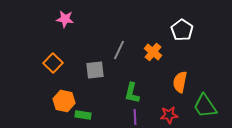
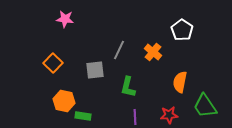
green L-shape: moved 4 px left, 6 px up
green rectangle: moved 1 px down
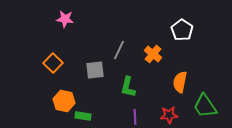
orange cross: moved 2 px down
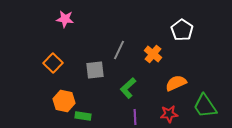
orange semicircle: moved 4 px left, 1 px down; rotated 55 degrees clockwise
green L-shape: moved 1 px down; rotated 35 degrees clockwise
red star: moved 1 px up
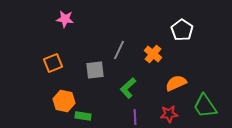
orange square: rotated 24 degrees clockwise
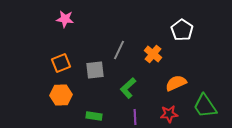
orange square: moved 8 px right
orange hexagon: moved 3 px left, 6 px up; rotated 15 degrees counterclockwise
green rectangle: moved 11 px right
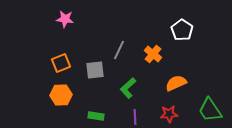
green trapezoid: moved 5 px right, 4 px down
green rectangle: moved 2 px right
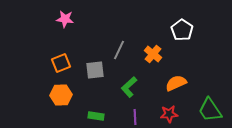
green L-shape: moved 1 px right, 1 px up
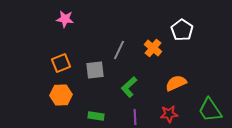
orange cross: moved 6 px up
